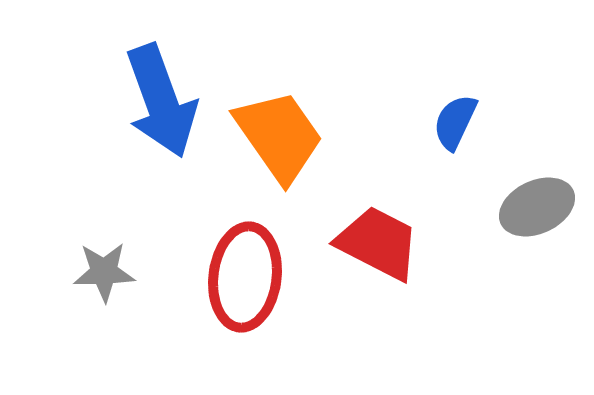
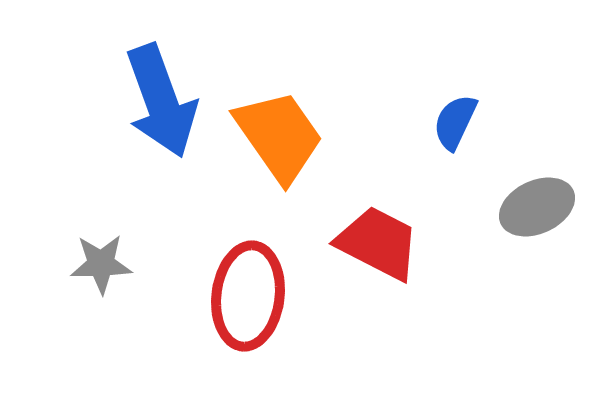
gray star: moved 3 px left, 8 px up
red ellipse: moved 3 px right, 19 px down
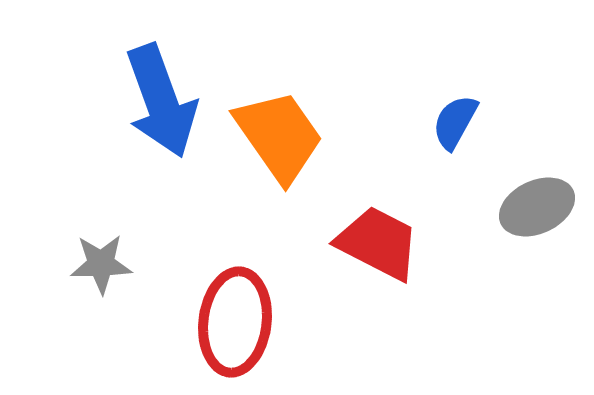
blue semicircle: rotated 4 degrees clockwise
red ellipse: moved 13 px left, 26 px down
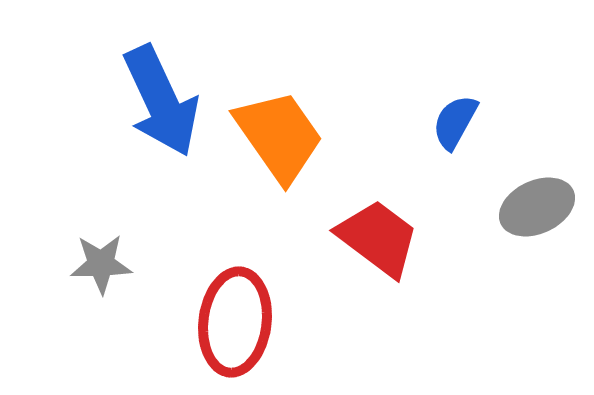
blue arrow: rotated 5 degrees counterclockwise
red trapezoid: moved 5 px up; rotated 10 degrees clockwise
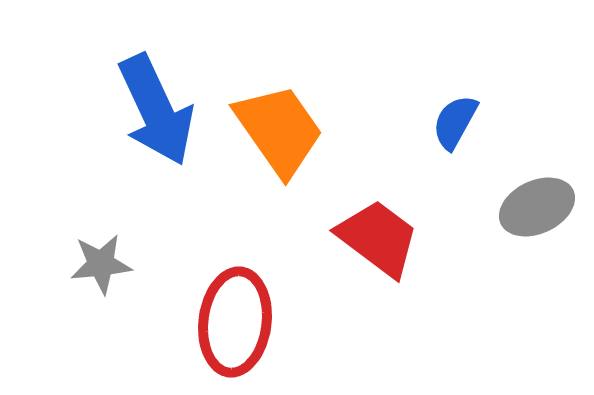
blue arrow: moved 5 px left, 9 px down
orange trapezoid: moved 6 px up
gray star: rotated 4 degrees counterclockwise
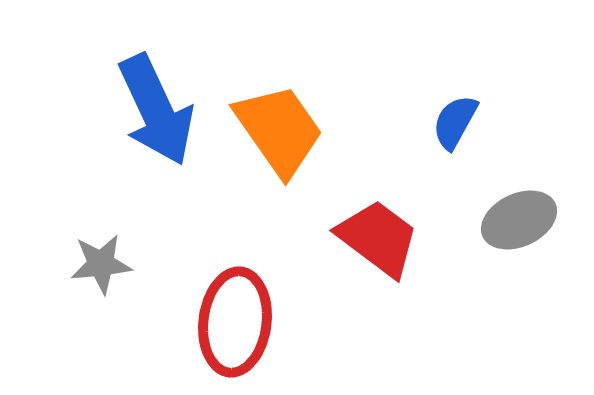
gray ellipse: moved 18 px left, 13 px down
